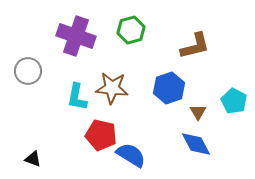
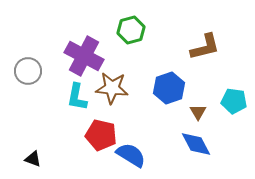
purple cross: moved 8 px right, 20 px down; rotated 9 degrees clockwise
brown L-shape: moved 10 px right, 1 px down
cyan pentagon: rotated 20 degrees counterclockwise
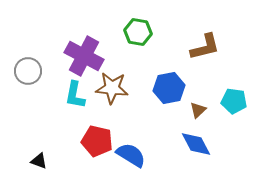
green hexagon: moved 7 px right, 2 px down; rotated 24 degrees clockwise
blue hexagon: rotated 8 degrees clockwise
cyan L-shape: moved 2 px left, 2 px up
brown triangle: moved 2 px up; rotated 18 degrees clockwise
red pentagon: moved 4 px left, 6 px down
black triangle: moved 6 px right, 2 px down
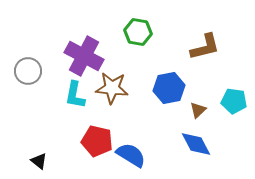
black triangle: rotated 18 degrees clockwise
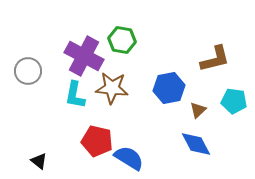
green hexagon: moved 16 px left, 8 px down
brown L-shape: moved 10 px right, 12 px down
blue semicircle: moved 2 px left, 3 px down
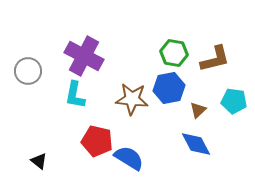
green hexagon: moved 52 px right, 13 px down
brown star: moved 20 px right, 11 px down
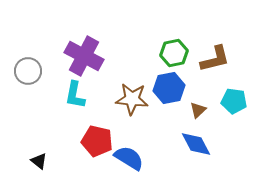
green hexagon: rotated 20 degrees counterclockwise
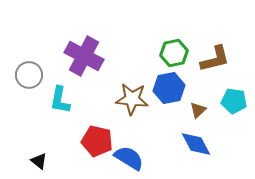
gray circle: moved 1 px right, 4 px down
cyan L-shape: moved 15 px left, 5 px down
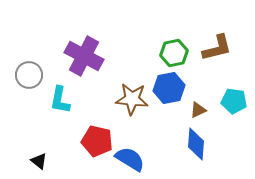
brown L-shape: moved 2 px right, 11 px up
brown triangle: rotated 18 degrees clockwise
blue diamond: rotated 32 degrees clockwise
blue semicircle: moved 1 px right, 1 px down
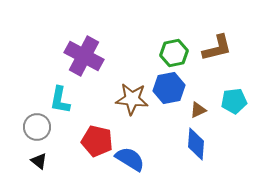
gray circle: moved 8 px right, 52 px down
cyan pentagon: rotated 15 degrees counterclockwise
